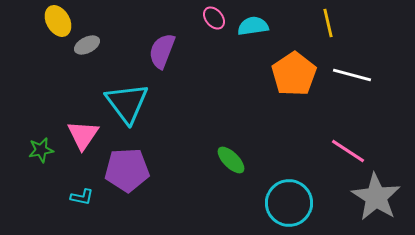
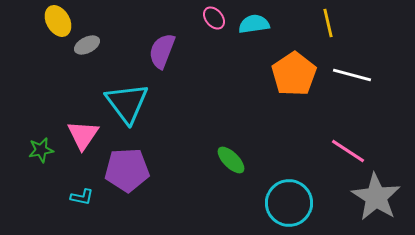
cyan semicircle: moved 1 px right, 2 px up
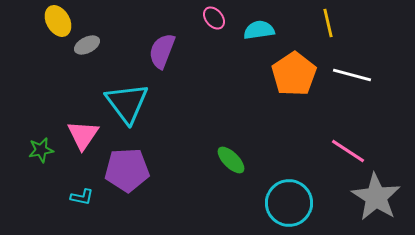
cyan semicircle: moved 5 px right, 6 px down
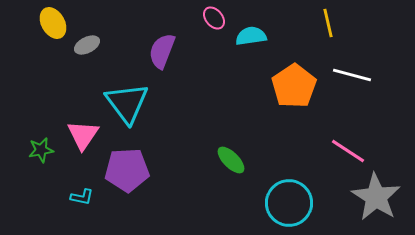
yellow ellipse: moved 5 px left, 2 px down
cyan semicircle: moved 8 px left, 6 px down
orange pentagon: moved 12 px down
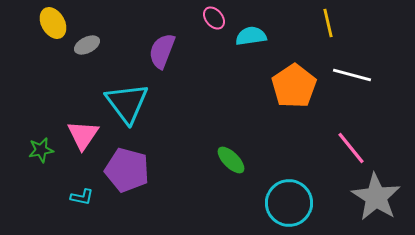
pink line: moved 3 px right, 3 px up; rotated 18 degrees clockwise
purple pentagon: rotated 18 degrees clockwise
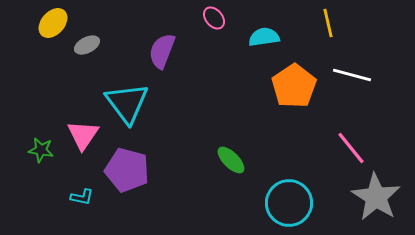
yellow ellipse: rotated 72 degrees clockwise
cyan semicircle: moved 13 px right, 1 px down
green star: rotated 20 degrees clockwise
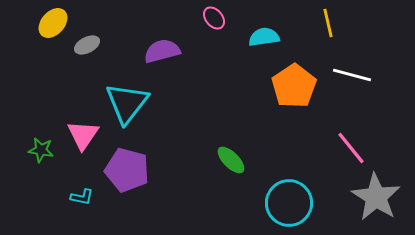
purple semicircle: rotated 54 degrees clockwise
cyan triangle: rotated 15 degrees clockwise
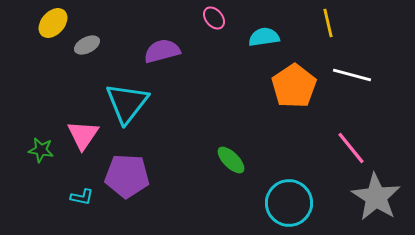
purple pentagon: moved 6 px down; rotated 12 degrees counterclockwise
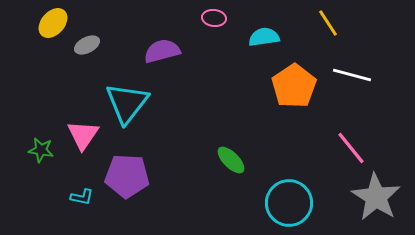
pink ellipse: rotated 45 degrees counterclockwise
yellow line: rotated 20 degrees counterclockwise
